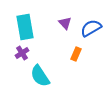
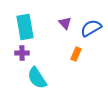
purple cross: rotated 32 degrees clockwise
cyan semicircle: moved 3 px left, 2 px down
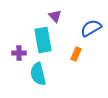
purple triangle: moved 10 px left, 7 px up
cyan rectangle: moved 18 px right, 13 px down
purple cross: moved 3 px left
cyan semicircle: moved 1 px right, 4 px up; rotated 20 degrees clockwise
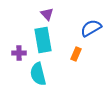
purple triangle: moved 8 px left, 2 px up
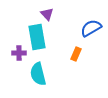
cyan rectangle: moved 6 px left, 3 px up
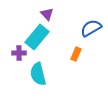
cyan rectangle: rotated 50 degrees clockwise
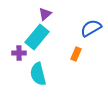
purple triangle: moved 2 px left; rotated 32 degrees clockwise
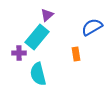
purple triangle: moved 2 px right, 1 px down
blue semicircle: moved 1 px right, 1 px up
orange rectangle: rotated 32 degrees counterclockwise
